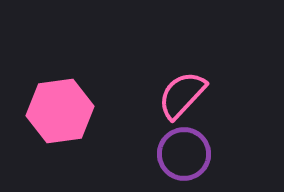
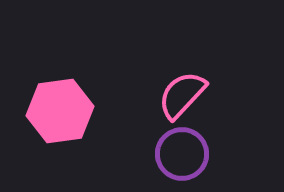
purple circle: moved 2 px left
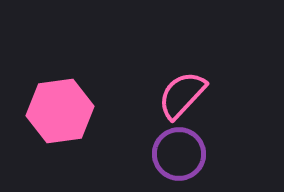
purple circle: moved 3 px left
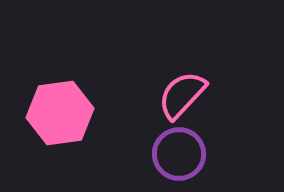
pink hexagon: moved 2 px down
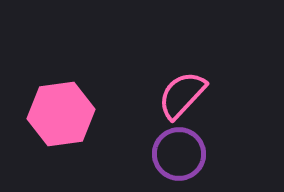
pink hexagon: moved 1 px right, 1 px down
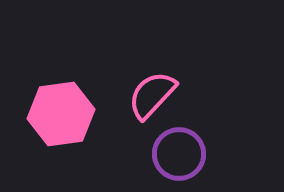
pink semicircle: moved 30 px left
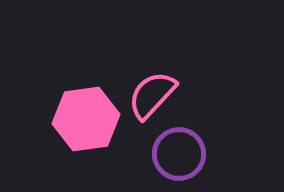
pink hexagon: moved 25 px right, 5 px down
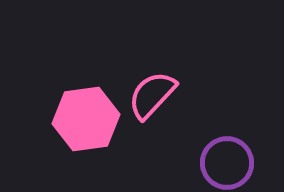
purple circle: moved 48 px right, 9 px down
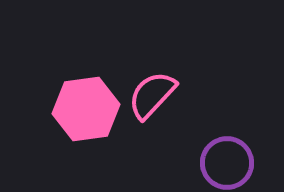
pink hexagon: moved 10 px up
